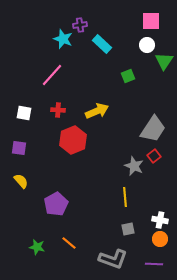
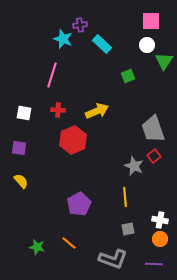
pink line: rotated 25 degrees counterclockwise
gray trapezoid: rotated 128 degrees clockwise
purple pentagon: moved 23 px right
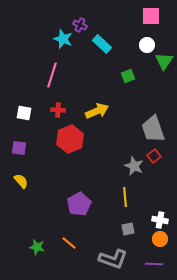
pink square: moved 5 px up
purple cross: rotated 32 degrees clockwise
red hexagon: moved 3 px left, 1 px up
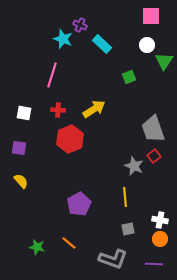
green square: moved 1 px right, 1 px down
yellow arrow: moved 3 px left, 2 px up; rotated 10 degrees counterclockwise
